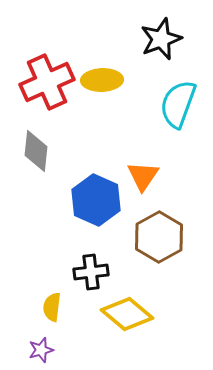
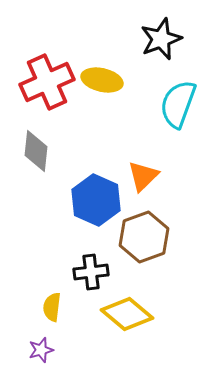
yellow ellipse: rotated 15 degrees clockwise
orange triangle: rotated 12 degrees clockwise
brown hexagon: moved 15 px left; rotated 9 degrees clockwise
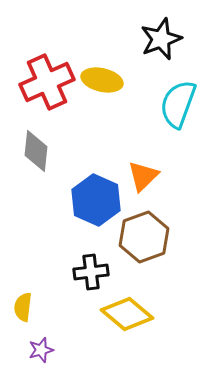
yellow semicircle: moved 29 px left
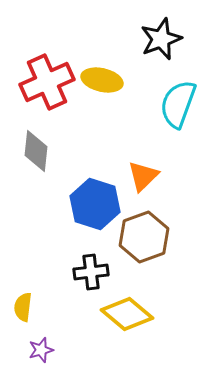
blue hexagon: moved 1 px left, 4 px down; rotated 6 degrees counterclockwise
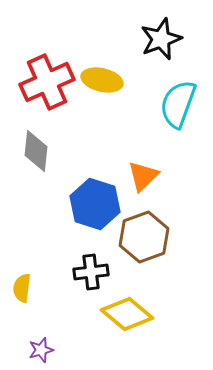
yellow semicircle: moved 1 px left, 19 px up
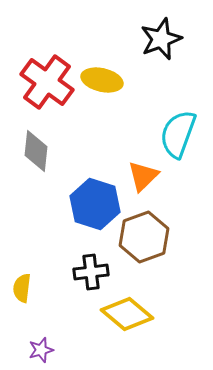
red cross: rotated 30 degrees counterclockwise
cyan semicircle: moved 30 px down
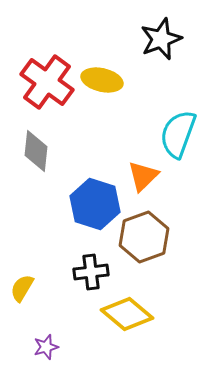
yellow semicircle: rotated 24 degrees clockwise
purple star: moved 5 px right, 3 px up
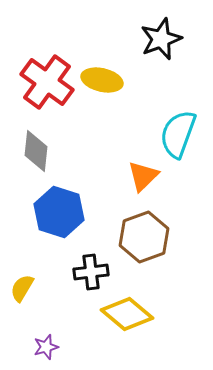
blue hexagon: moved 36 px left, 8 px down
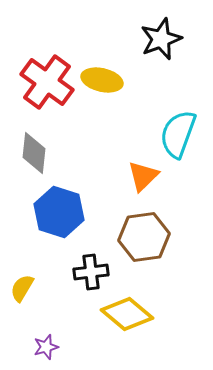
gray diamond: moved 2 px left, 2 px down
brown hexagon: rotated 12 degrees clockwise
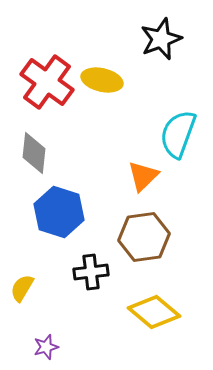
yellow diamond: moved 27 px right, 2 px up
